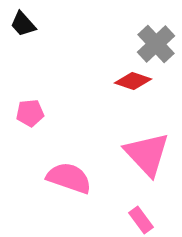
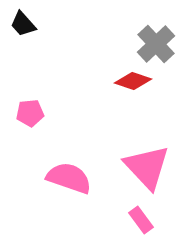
pink triangle: moved 13 px down
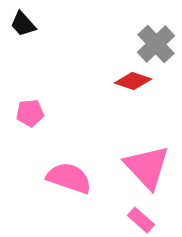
pink rectangle: rotated 12 degrees counterclockwise
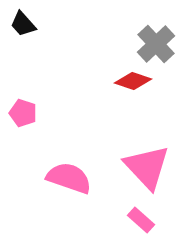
pink pentagon: moved 7 px left; rotated 24 degrees clockwise
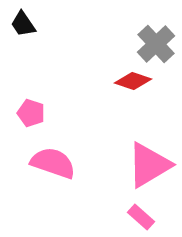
black trapezoid: rotated 8 degrees clockwise
pink pentagon: moved 8 px right
pink triangle: moved 2 px right, 2 px up; rotated 42 degrees clockwise
pink semicircle: moved 16 px left, 15 px up
pink rectangle: moved 3 px up
